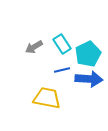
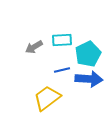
cyan rectangle: moved 4 px up; rotated 60 degrees counterclockwise
yellow trapezoid: rotated 48 degrees counterclockwise
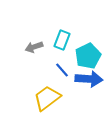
cyan rectangle: rotated 66 degrees counterclockwise
gray arrow: rotated 12 degrees clockwise
cyan pentagon: moved 2 px down
blue line: rotated 63 degrees clockwise
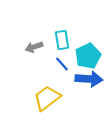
cyan rectangle: rotated 30 degrees counterclockwise
blue line: moved 6 px up
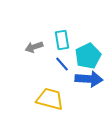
yellow trapezoid: moved 3 px right, 1 px down; rotated 52 degrees clockwise
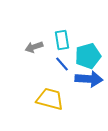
cyan pentagon: rotated 10 degrees clockwise
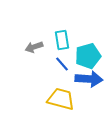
yellow trapezoid: moved 11 px right
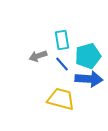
gray arrow: moved 4 px right, 9 px down
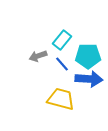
cyan rectangle: rotated 48 degrees clockwise
cyan pentagon: rotated 15 degrees clockwise
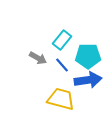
gray arrow: moved 2 px down; rotated 132 degrees counterclockwise
blue line: moved 1 px down
blue arrow: moved 1 px left, 1 px down; rotated 12 degrees counterclockwise
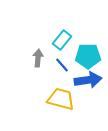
gray arrow: rotated 114 degrees counterclockwise
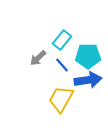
gray arrow: rotated 138 degrees counterclockwise
yellow trapezoid: rotated 76 degrees counterclockwise
